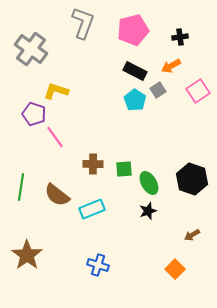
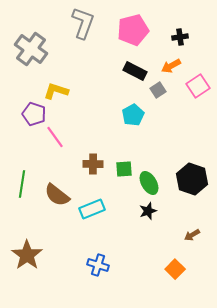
pink square: moved 5 px up
cyan pentagon: moved 2 px left, 15 px down; rotated 10 degrees clockwise
green line: moved 1 px right, 3 px up
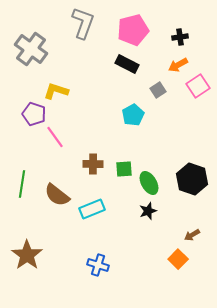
orange arrow: moved 7 px right, 1 px up
black rectangle: moved 8 px left, 7 px up
orange square: moved 3 px right, 10 px up
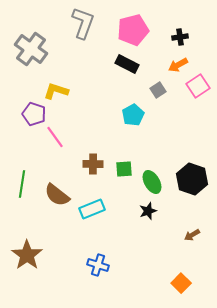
green ellipse: moved 3 px right, 1 px up
orange square: moved 3 px right, 24 px down
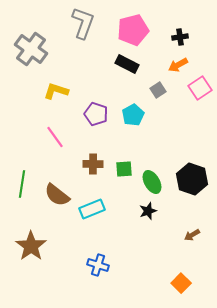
pink square: moved 2 px right, 2 px down
purple pentagon: moved 62 px right
brown star: moved 4 px right, 9 px up
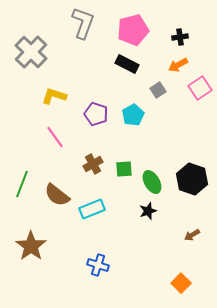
gray cross: moved 3 px down; rotated 8 degrees clockwise
yellow L-shape: moved 2 px left, 5 px down
brown cross: rotated 30 degrees counterclockwise
green line: rotated 12 degrees clockwise
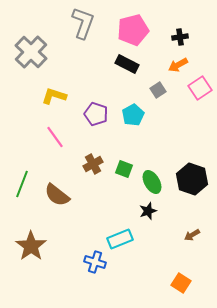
green square: rotated 24 degrees clockwise
cyan rectangle: moved 28 px right, 30 px down
blue cross: moved 3 px left, 3 px up
orange square: rotated 12 degrees counterclockwise
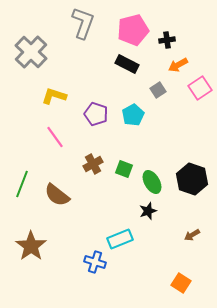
black cross: moved 13 px left, 3 px down
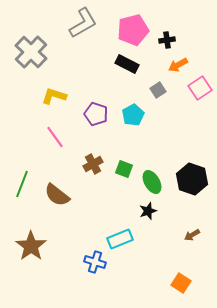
gray L-shape: rotated 40 degrees clockwise
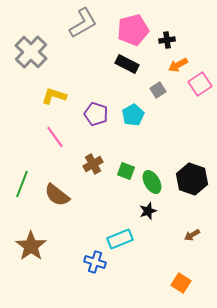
pink square: moved 4 px up
green square: moved 2 px right, 2 px down
